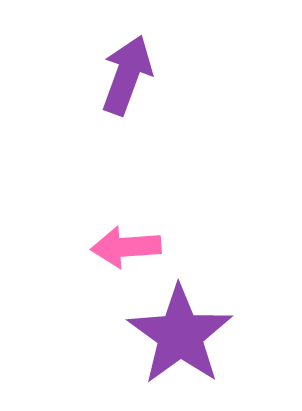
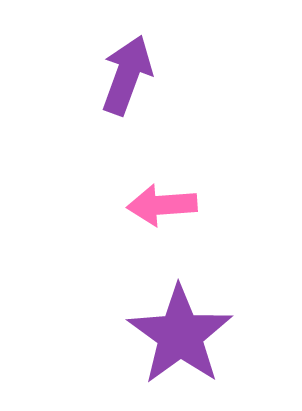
pink arrow: moved 36 px right, 42 px up
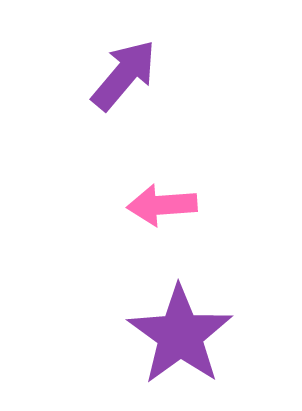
purple arrow: moved 3 px left; rotated 20 degrees clockwise
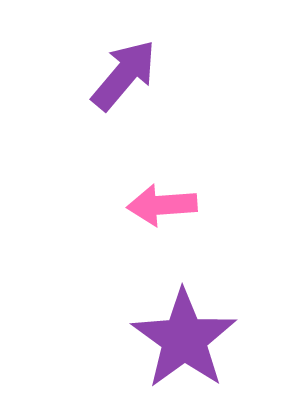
purple star: moved 4 px right, 4 px down
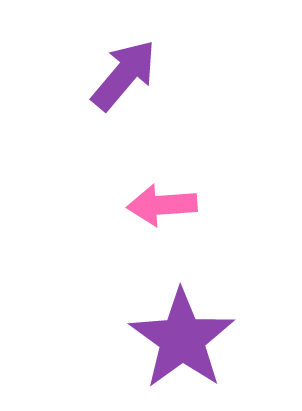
purple star: moved 2 px left
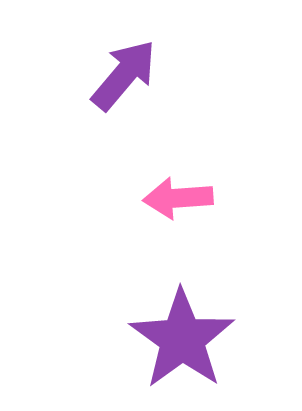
pink arrow: moved 16 px right, 7 px up
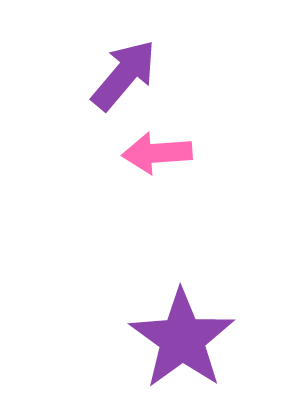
pink arrow: moved 21 px left, 45 px up
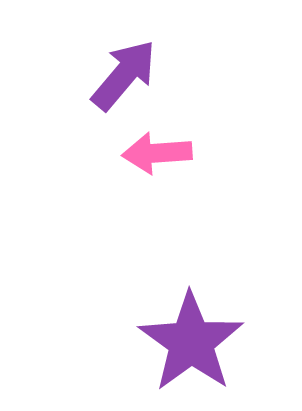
purple star: moved 9 px right, 3 px down
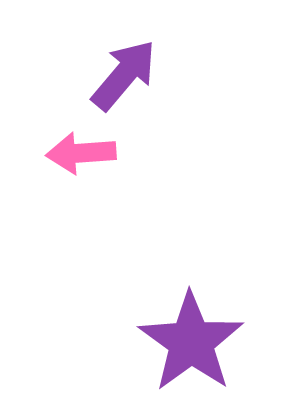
pink arrow: moved 76 px left
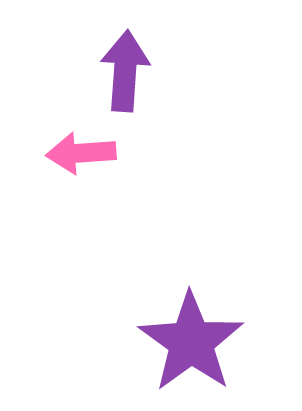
purple arrow: moved 1 px right, 4 px up; rotated 36 degrees counterclockwise
